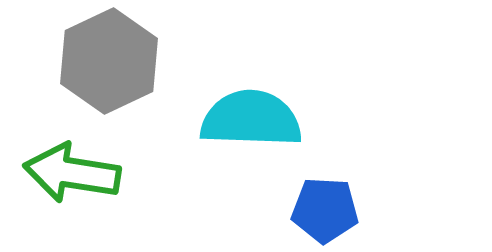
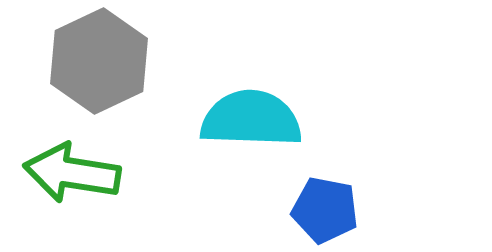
gray hexagon: moved 10 px left
blue pentagon: rotated 8 degrees clockwise
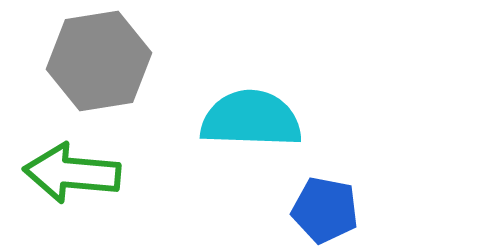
gray hexagon: rotated 16 degrees clockwise
green arrow: rotated 4 degrees counterclockwise
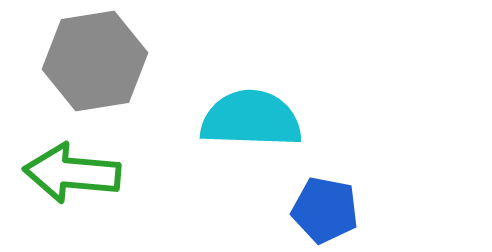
gray hexagon: moved 4 px left
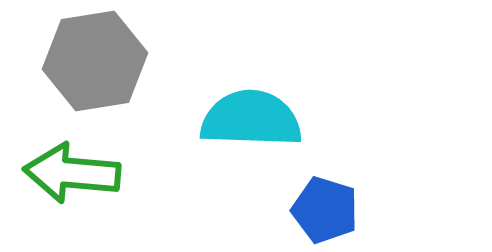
blue pentagon: rotated 6 degrees clockwise
